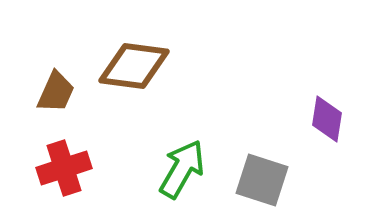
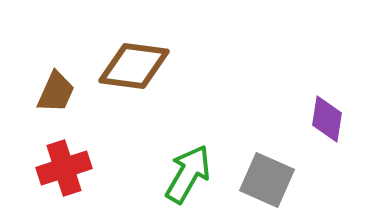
green arrow: moved 6 px right, 5 px down
gray square: moved 5 px right; rotated 6 degrees clockwise
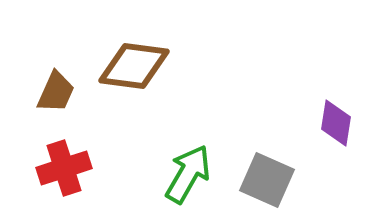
purple diamond: moved 9 px right, 4 px down
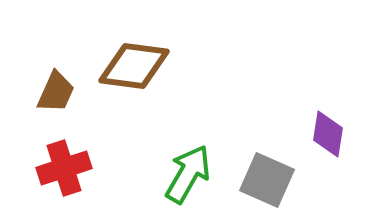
purple diamond: moved 8 px left, 11 px down
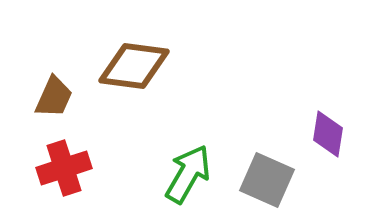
brown trapezoid: moved 2 px left, 5 px down
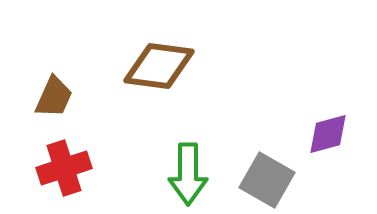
brown diamond: moved 25 px right
purple diamond: rotated 66 degrees clockwise
green arrow: rotated 150 degrees clockwise
gray square: rotated 6 degrees clockwise
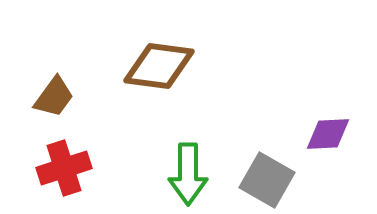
brown trapezoid: rotated 12 degrees clockwise
purple diamond: rotated 12 degrees clockwise
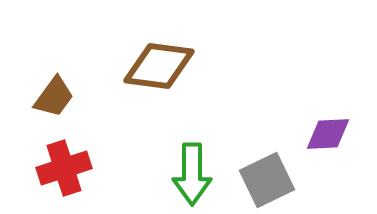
green arrow: moved 4 px right
gray square: rotated 34 degrees clockwise
